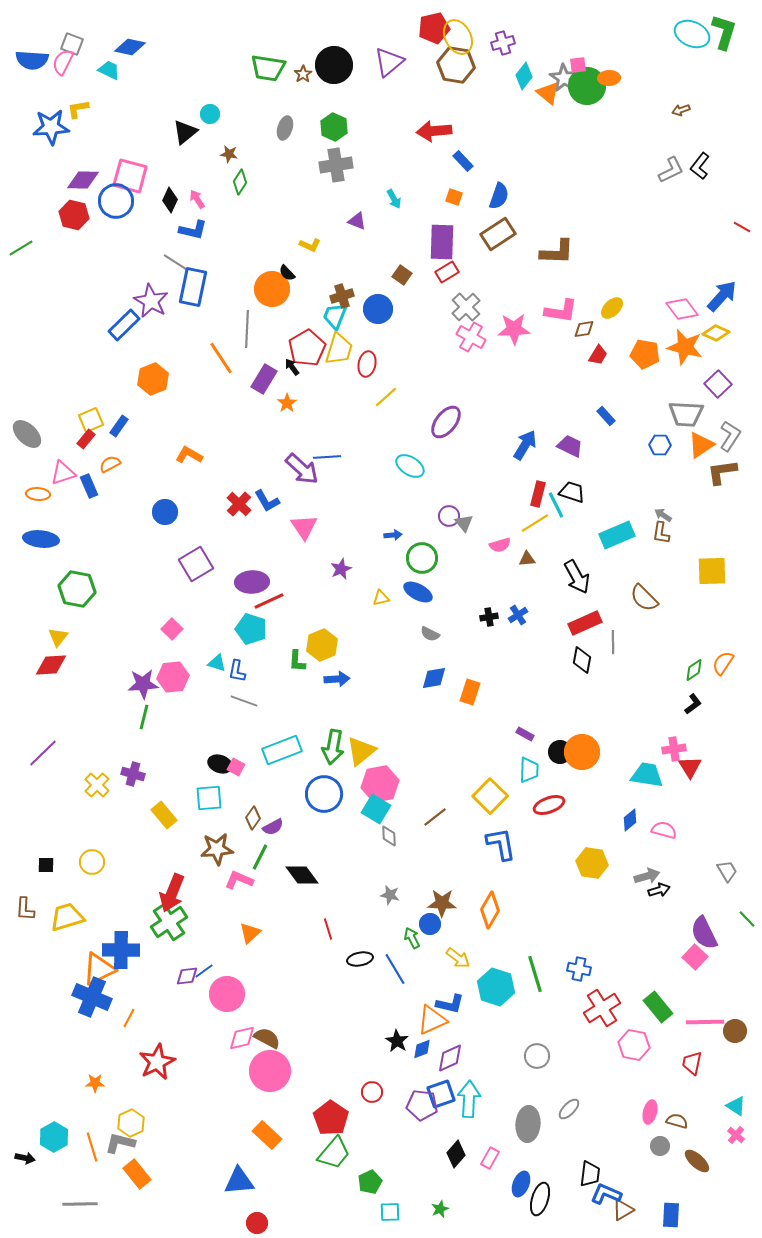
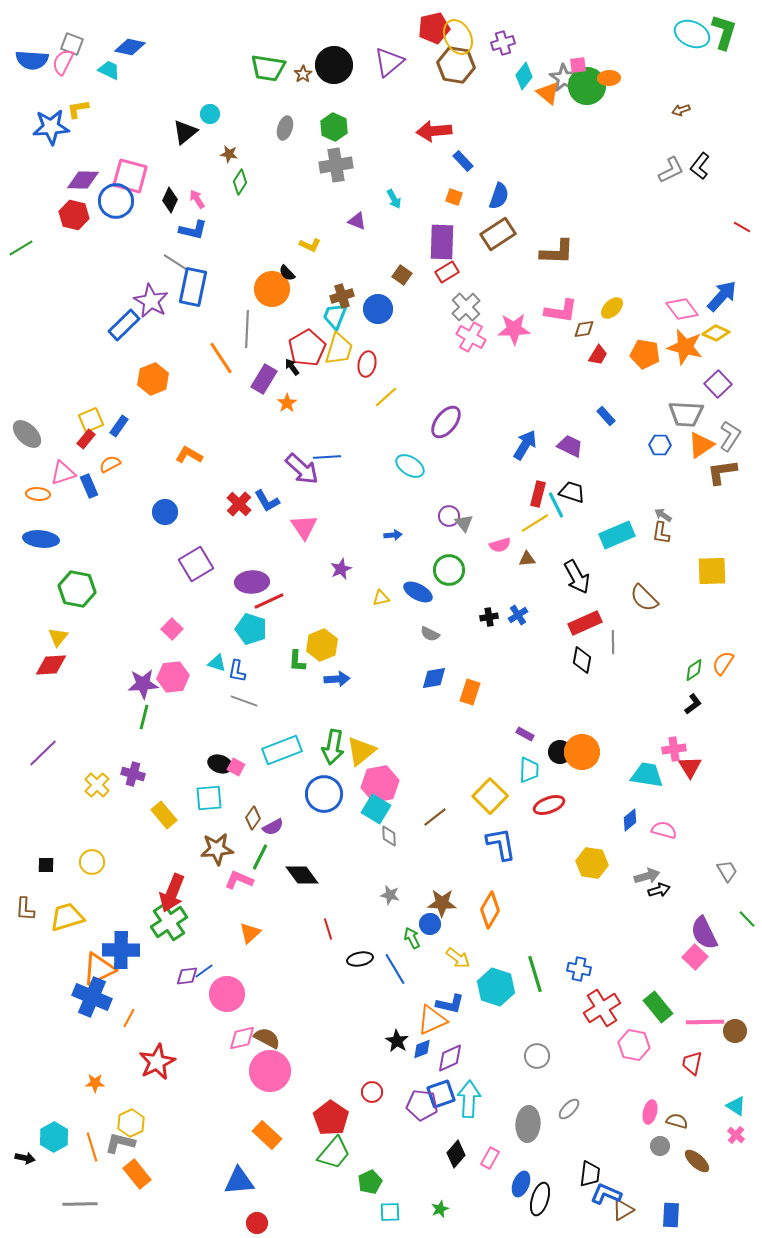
green circle at (422, 558): moved 27 px right, 12 px down
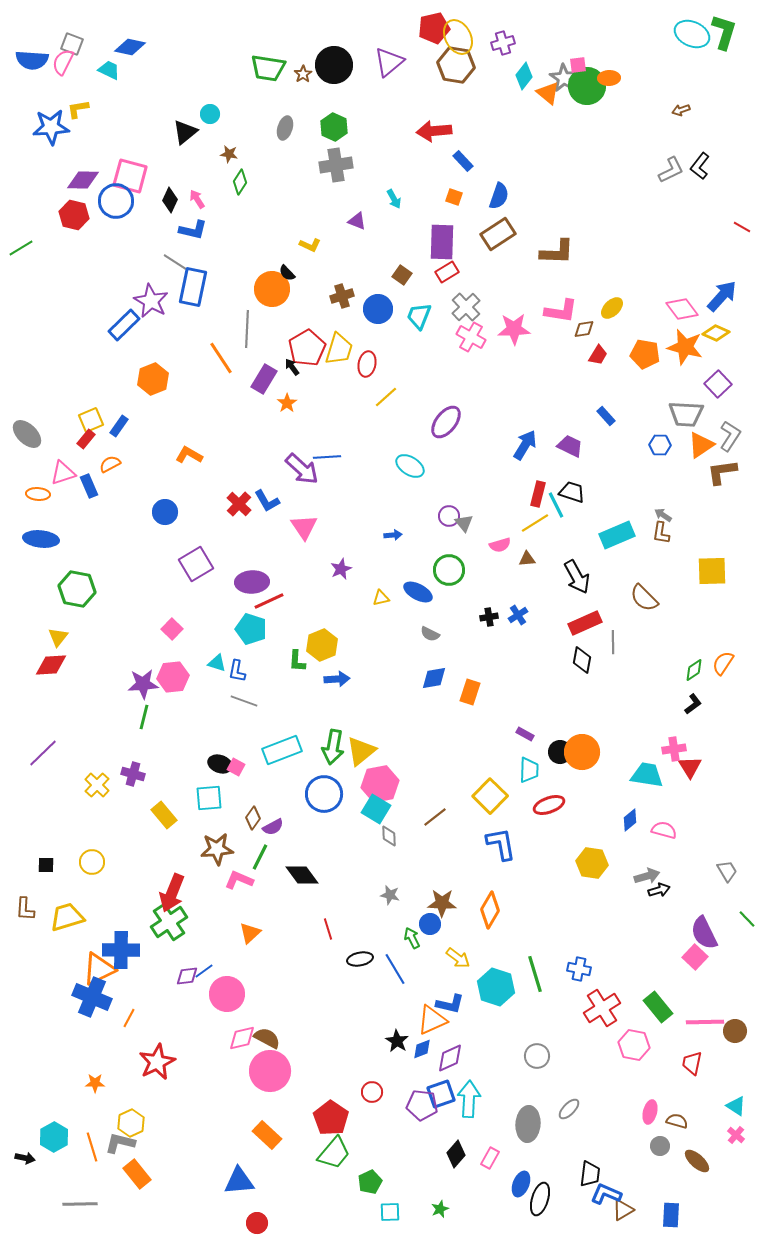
cyan trapezoid at (335, 316): moved 84 px right
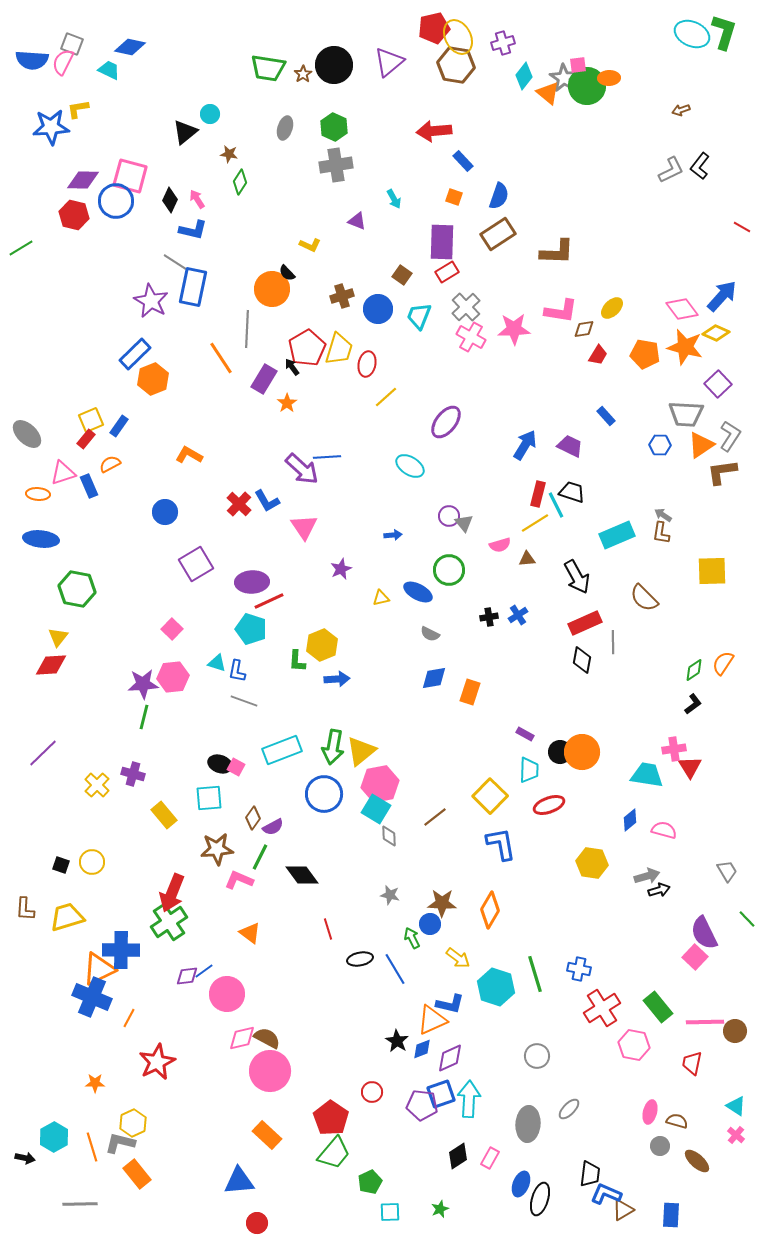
blue rectangle at (124, 325): moved 11 px right, 29 px down
black square at (46, 865): moved 15 px right; rotated 18 degrees clockwise
orange triangle at (250, 933): rotated 40 degrees counterclockwise
yellow hexagon at (131, 1123): moved 2 px right
black diamond at (456, 1154): moved 2 px right, 2 px down; rotated 16 degrees clockwise
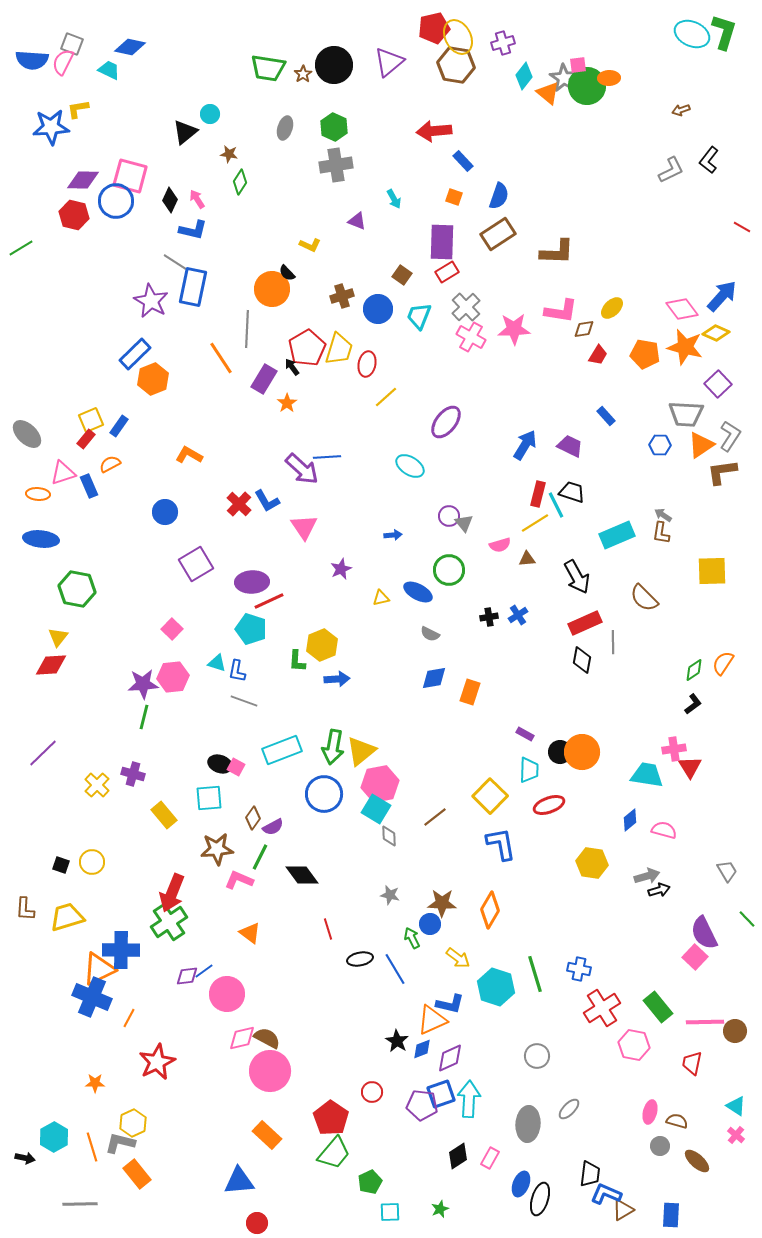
black L-shape at (700, 166): moved 9 px right, 6 px up
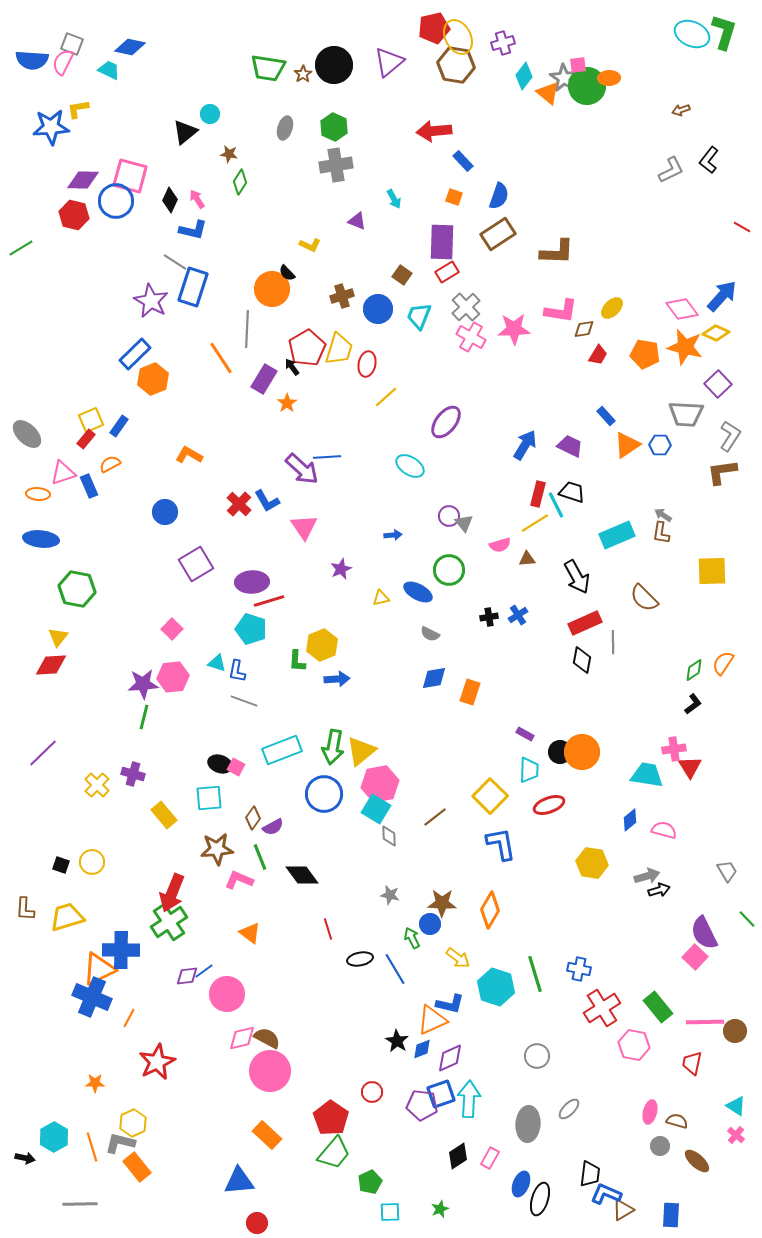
blue rectangle at (193, 287): rotated 6 degrees clockwise
orange triangle at (701, 445): moved 74 px left
red line at (269, 601): rotated 8 degrees clockwise
green line at (260, 857): rotated 48 degrees counterclockwise
orange rectangle at (137, 1174): moved 7 px up
